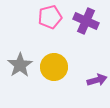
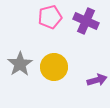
gray star: moved 1 px up
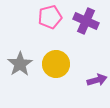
yellow circle: moved 2 px right, 3 px up
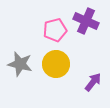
pink pentagon: moved 5 px right, 13 px down
gray star: rotated 25 degrees counterclockwise
purple arrow: moved 4 px left, 2 px down; rotated 36 degrees counterclockwise
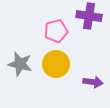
purple cross: moved 3 px right, 5 px up; rotated 15 degrees counterclockwise
pink pentagon: moved 1 px right, 1 px down
purple arrow: rotated 60 degrees clockwise
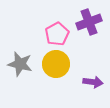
purple cross: moved 6 px down; rotated 30 degrees counterclockwise
pink pentagon: moved 1 px right, 3 px down; rotated 15 degrees counterclockwise
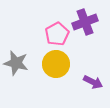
purple cross: moved 4 px left
gray star: moved 4 px left, 1 px up
purple arrow: rotated 18 degrees clockwise
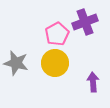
yellow circle: moved 1 px left, 1 px up
purple arrow: rotated 120 degrees counterclockwise
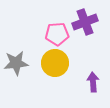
pink pentagon: rotated 25 degrees clockwise
gray star: rotated 20 degrees counterclockwise
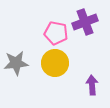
pink pentagon: moved 1 px left, 1 px up; rotated 15 degrees clockwise
purple arrow: moved 1 px left, 3 px down
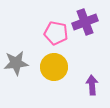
yellow circle: moved 1 px left, 4 px down
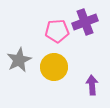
pink pentagon: moved 1 px right, 2 px up; rotated 15 degrees counterclockwise
gray star: moved 3 px right, 3 px up; rotated 20 degrees counterclockwise
